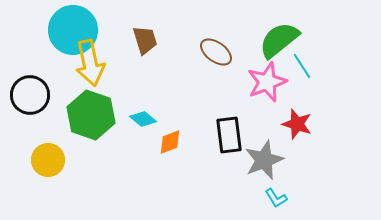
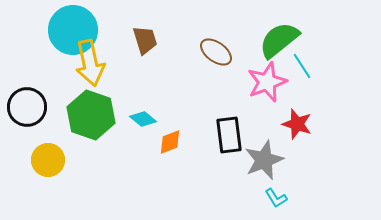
black circle: moved 3 px left, 12 px down
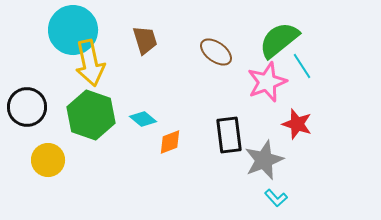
cyan L-shape: rotated 10 degrees counterclockwise
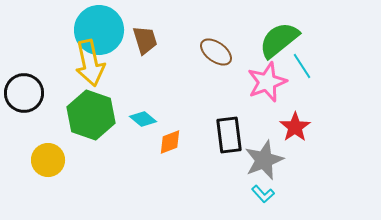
cyan circle: moved 26 px right
black circle: moved 3 px left, 14 px up
red star: moved 2 px left, 3 px down; rotated 20 degrees clockwise
cyan L-shape: moved 13 px left, 4 px up
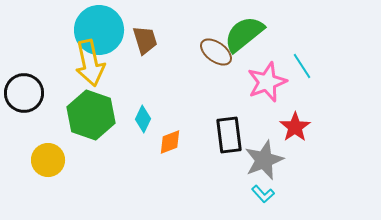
green semicircle: moved 35 px left, 6 px up
cyan diamond: rotated 76 degrees clockwise
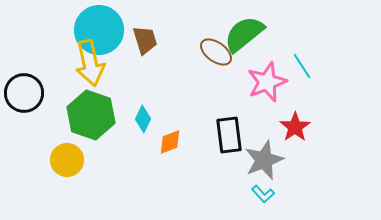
yellow circle: moved 19 px right
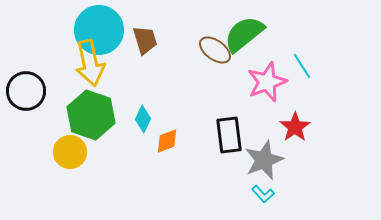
brown ellipse: moved 1 px left, 2 px up
black circle: moved 2 px right, 2 px up
orange diamond: moved 3 px left, 1 px up
yellow circle: moved 3 px right, 8 px up
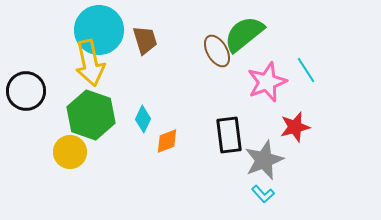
brown ellipse: moved 2 px right, 1 px down; rotated 24 degrees clockwise
cyan line: moved 4 px right, 4 px down
red star: rotated 20 degrees clockwise
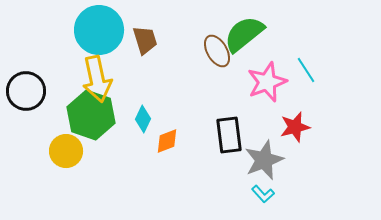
yellow arrow: moved 7 px right, 16 px down
yellow circle: moved 4 px left, 1 px up
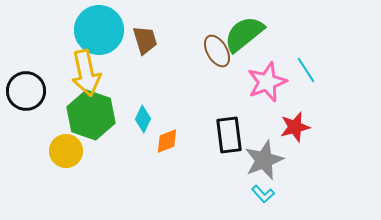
yellow arrow: moved 11 px left, 6 px up
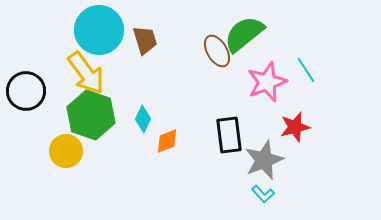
yellow arrow: rotated 24 degrees counterclockwise
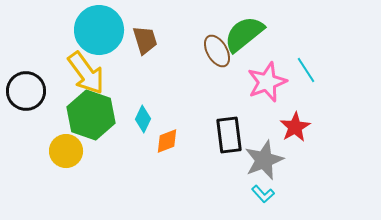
red star: rotated 16 degrees counterclockwise
